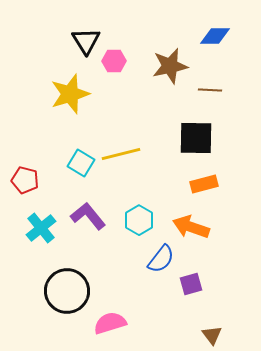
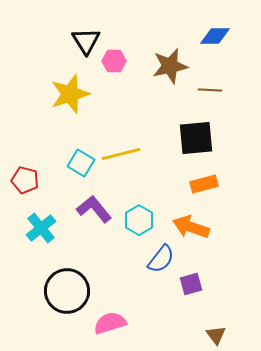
black square: rotated 6 degrees counterclockwise
purple L-shape: moved 6 px right, 7 px up
brown triangle: moved 4 px right
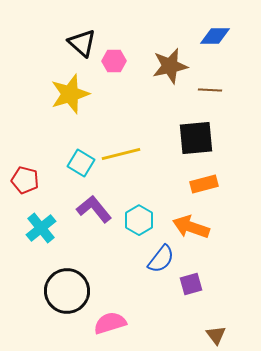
black triangle: moved 4 px left, 2 px down; rotated 16 degrees counterclockwise
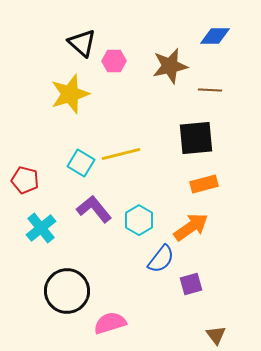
orange arrow: rotated 126 degrees clockwise
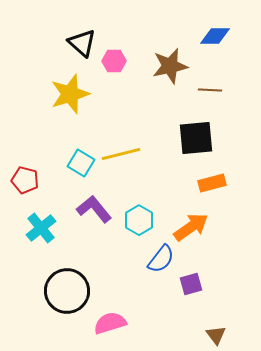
orange rectangle: moved 8 px right, 1 px up
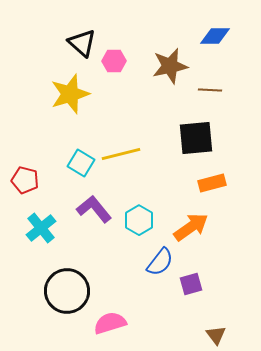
blue semicircle: moved 1 px left, 3 px down
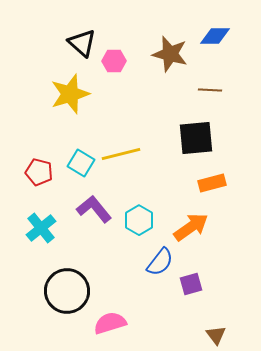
brown star: moved 12 px up; rotated 27 degrees clockwise
red pentagon: moved 14 px right, 8 px up
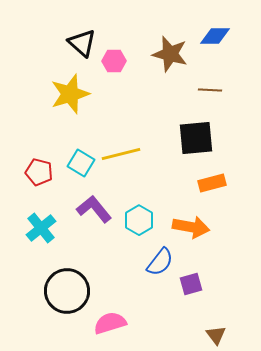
orange arrow: rotated 45 degrees clockwise
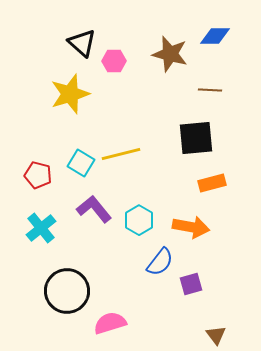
red pentagon: moved 1 px left, 3 px down
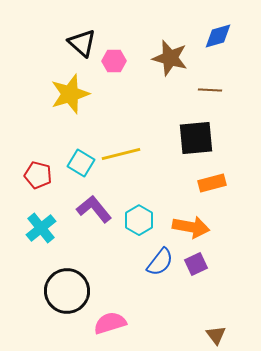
blue diamond: moved 3 px right; rotated 16 degrees counterclockwise
brown star: moved 4 px down
purple square: moved 5 px right, 20 px up; rotated 10 degrees counterclockwise
